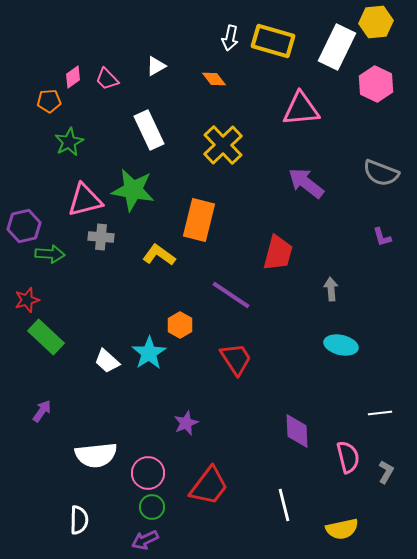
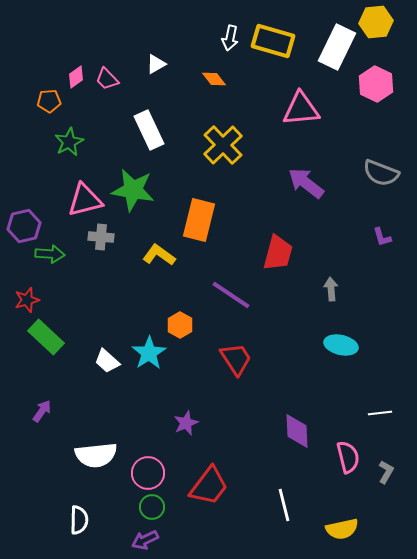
white triangle at (156, 66): moved 2 px up
pink diamond at (73, 77): moved 3 px right
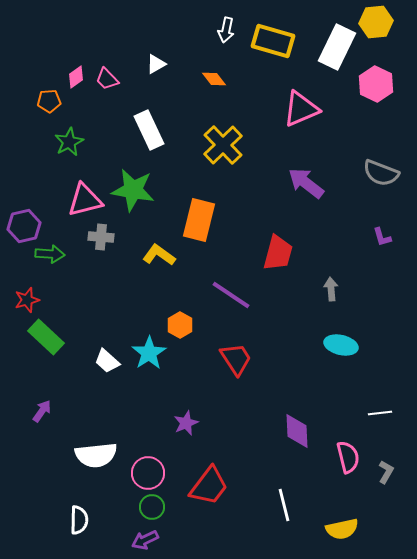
white arrow at (230, 38): moved 4 px left, 8 px up
pink triangle at (301, 109): rotated 18 degrees counterclockwise
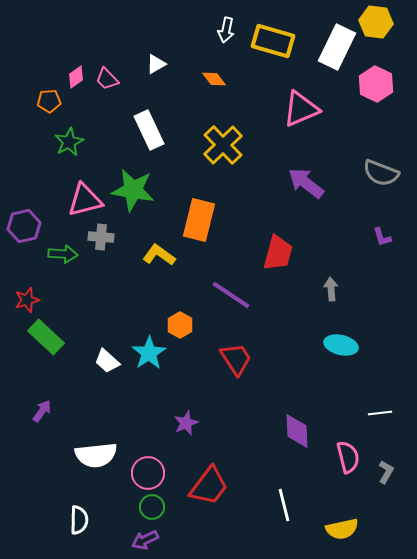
yellow hexagon at (376, 22): rotated 12 degrees clockwise
green arrow at (50, 254): moved 13 px right
